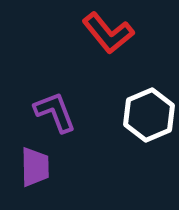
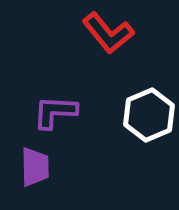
purple L-shape: rotated 66 degrees counterclockwise
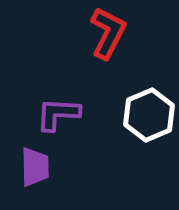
red L-shape: rotated 114 degrees counterclockwise
purple L-shape: moved 3 px right, 2 px down
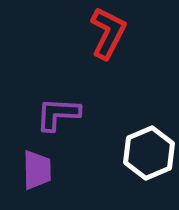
white hexagon: moved 38 px down
purple trapezoid: moved 2 px right, 3 px down
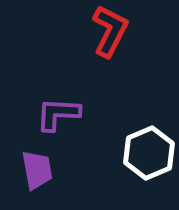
red L-shape: moved 2 px right, 2 px up
purple trapezoid: rotated 9 degrees counterclockwise
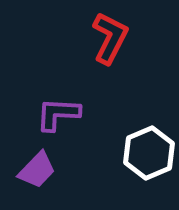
red L-shape: moved 7 px down
purple trapezoid: rotated 54 degrees clockwise
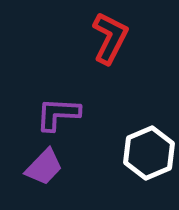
purple trapezoid: moved 7 px right, 3 px up
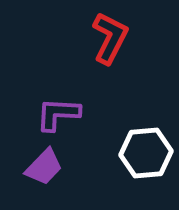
white hexagon: moved 3 px left; rotated 18 degrees clockwise
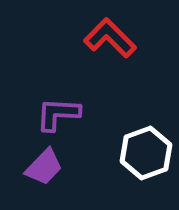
red L-shape: rotated 72 degrees counterclockwise
white hexagon: rotated 15 degrees counterclockwise
